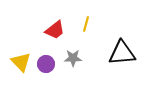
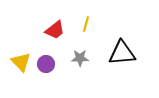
gray star: moved 7 px right
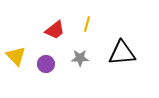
yellow line: moved 1 px right
yellow triangle: moved 5 px left, 6 px up
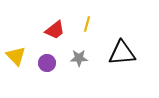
gray star: moved 1 px left
purple circle: moved 1 px right, 1 px up
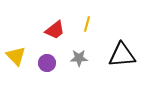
black triangle: moved 2 px down
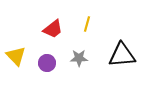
red trapezoid: moved 2 px left, 1 px up
